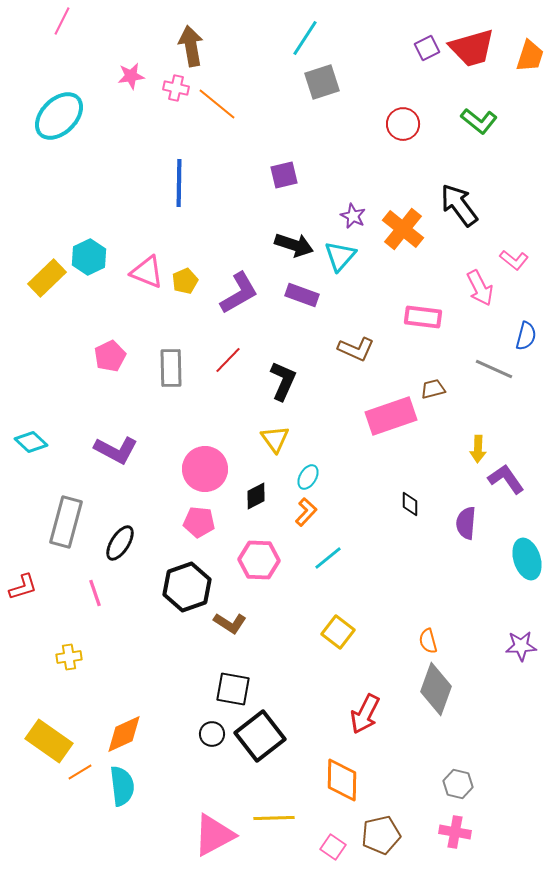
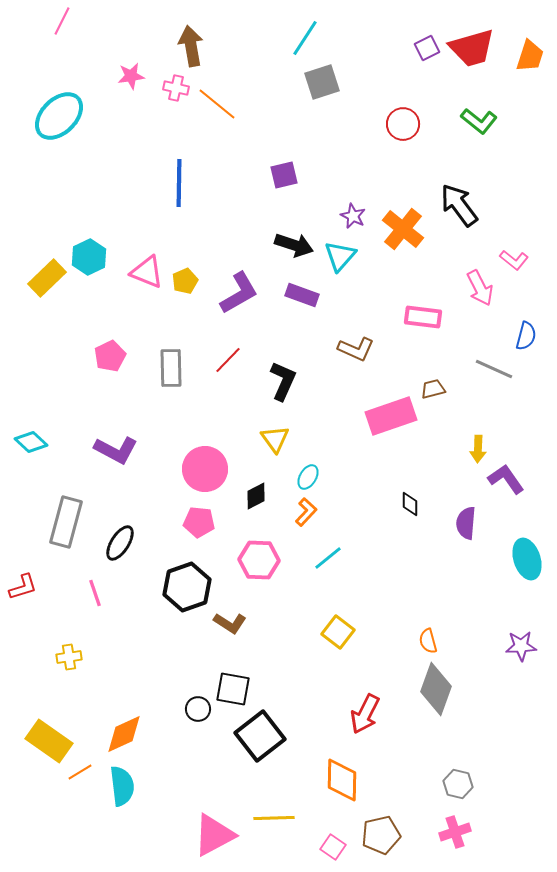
black circle at (212, 734): moved 14 px left, 25 px up
pink cross at (455, 832): rotated 28 degrees counterclockwise
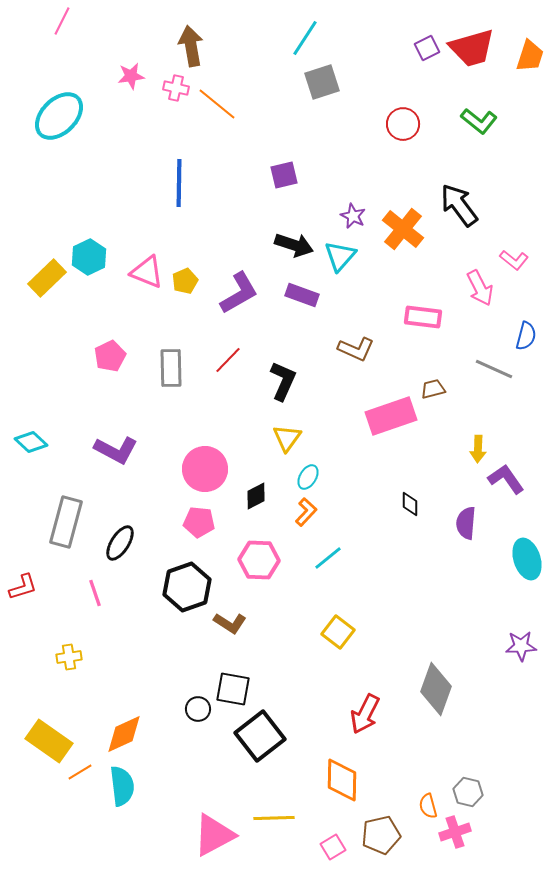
yellow triangle at (275, 439): moved 12 px right, 1 px up; rotated 12 degrees clockwise
orange semicircle at (428, 641): moved 165 px down
gray hexagon at (458, 784): moved 10 px right, 8 px down
pink square at (333, 847): rotated 25 degrees clockwise
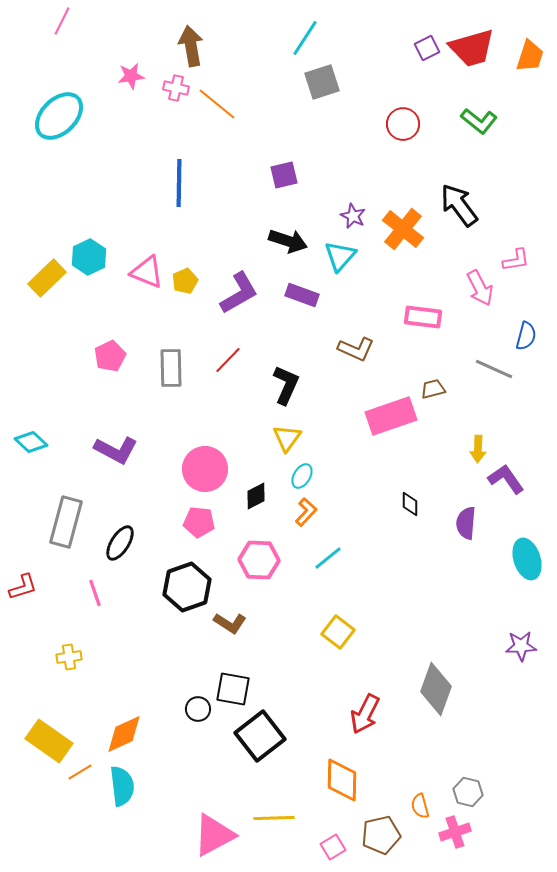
black arrow at (294, 245): moved 6 px left, 4 px up
pink L-shape at (514, 260): moved 2 px right; rotated 48 degrees counterclockwise
black L-shape at (283, 381): moved 3 px right, 4 px down
cyan ellipse at (308, 477): moved 6 px left, 1 px up
orange semicircle at (428, 806): moved 8 px left
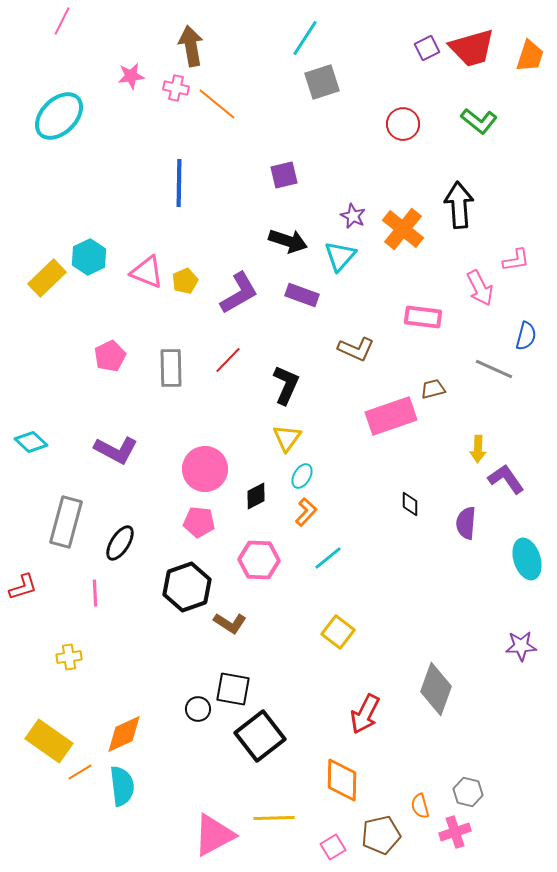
black arrow at (459, 205): rotated 33 degrees clockwise
pink line at (95, 593): rotated 16 degrees clockwise
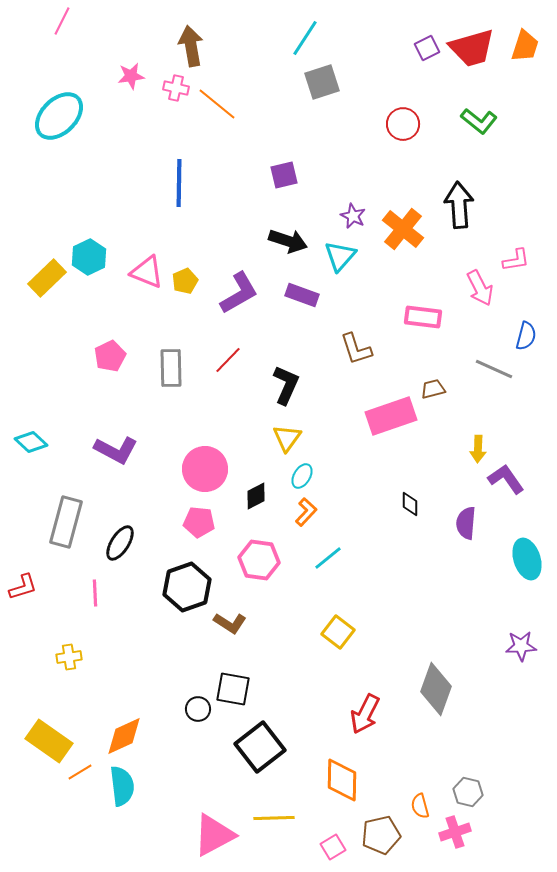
orange trapezoid at (530, 56): moved 5 px left, 10 px up
brown L-shape at (356, 349): rotated 48 degrees clockwise
pink hexagon at (259, 560): rotated 6 degrees clockwise
orange diamond at (124, 734): moved 2 px down
black square at (260, 736): moved 11 px down
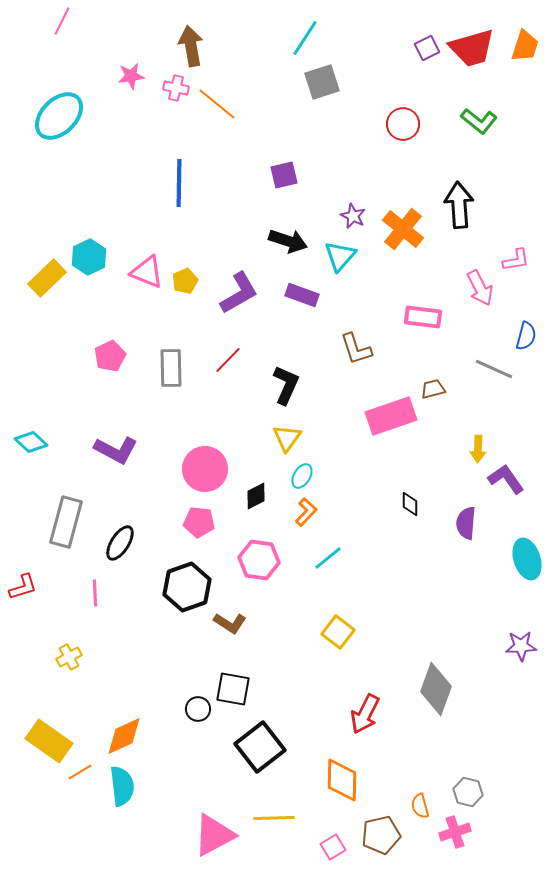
yellow cross at (69, 657): rotated 20 degrees counterclockwise
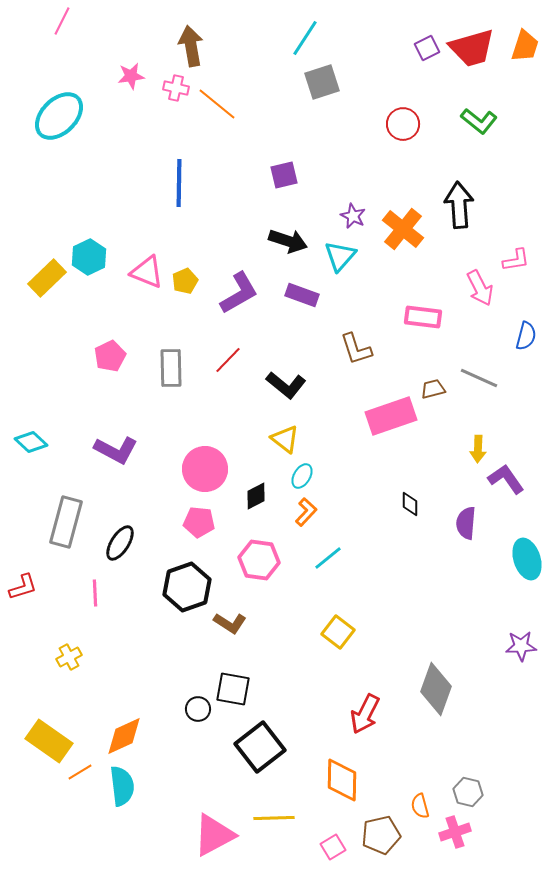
gray line at (494, 369): moved 15 px left, 9 px down
black L-shape at (286, 385): rotated 105 degrees clockwise
yellow triangle at (287, 438): moved 2 px left, 1 px down; rotated 28 degrees counterclockwise
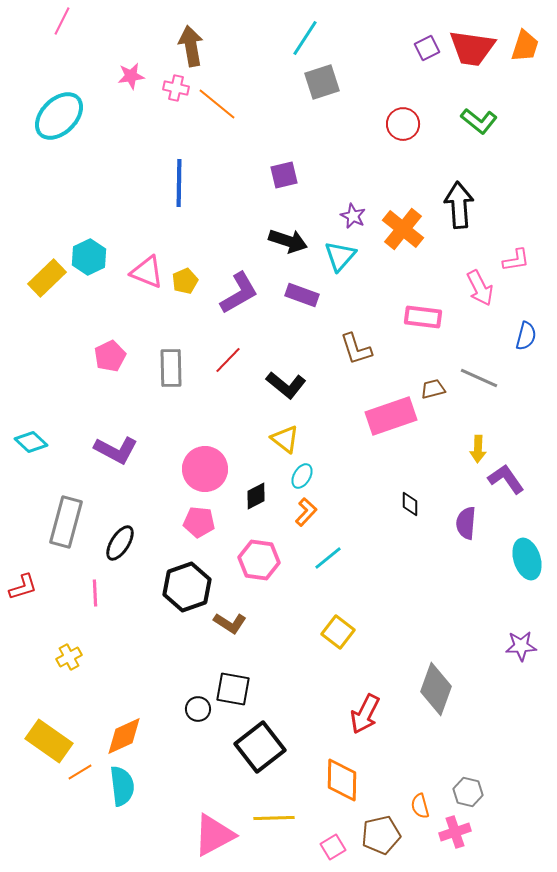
red trapezoid at (472, 48): rotated 24 degrees clockwise
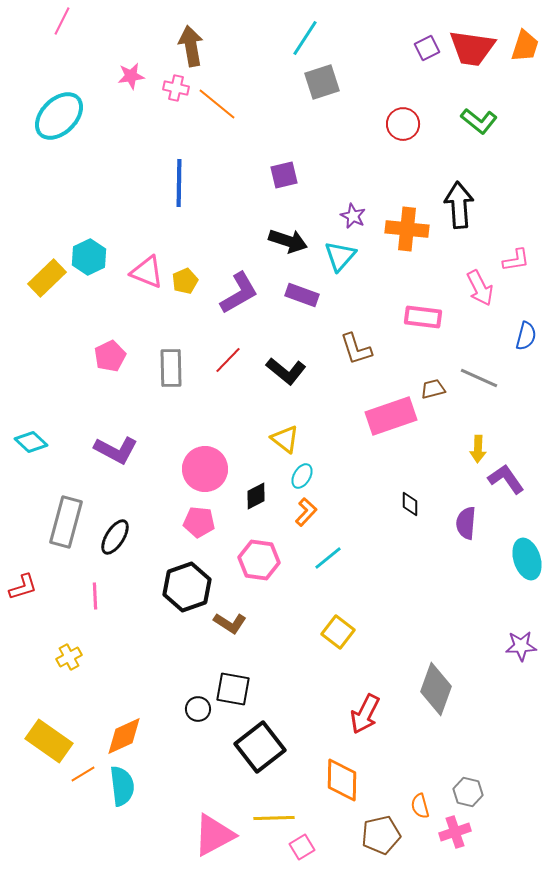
orange cross at (403, 229): moved 4 px right; rotated 33 degrees counterclockwise
black L-shape at (286, 385): moved 14 px up
black ellipse at (120, 543): moved 5 px left, 6 px up
pink line at (95, 593): moved 3 px down
orange line at (80, 772): moved 3 px right, 2 px down
pink square at (333, 847): moved 31 px left
